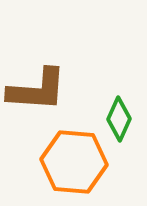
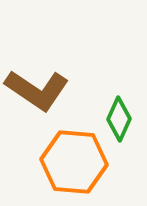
brown L-shape: rotated 30 degrees clockwise
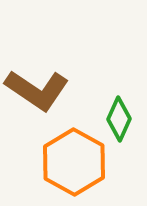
orange hexagon: rotated 24 degrees clockwise
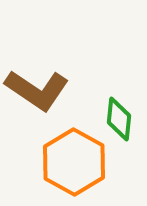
green diamond: rotated 18 degrees counterclockwise
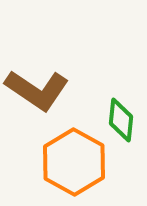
green diamond: moved 2 px right, 1 px down
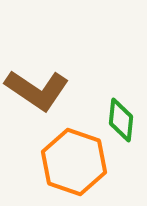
orange hexagon: rotated 10 degrees counterclockwise
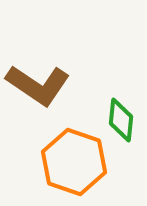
brown L-shape: moved 1 px right, 5 px up
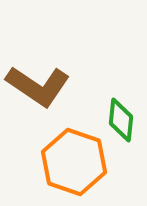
brown L-shape: moved 1 px down
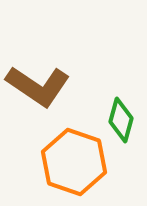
green diamond: rotated 9 degrees clockwise
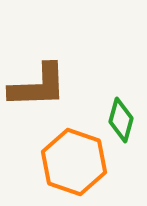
brown L-shape: rotated 36 degrees counterclockwise
